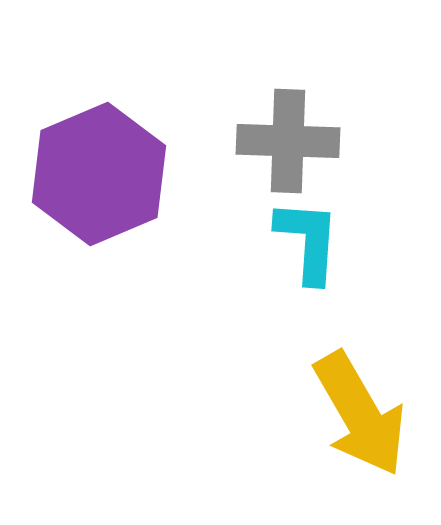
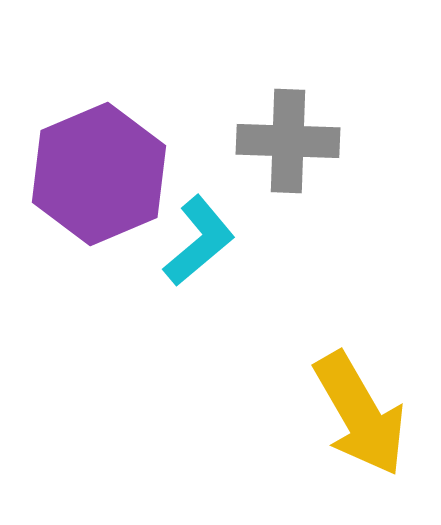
cyan L-shape: moved 109 px left; rotated 46 degrees clockwise
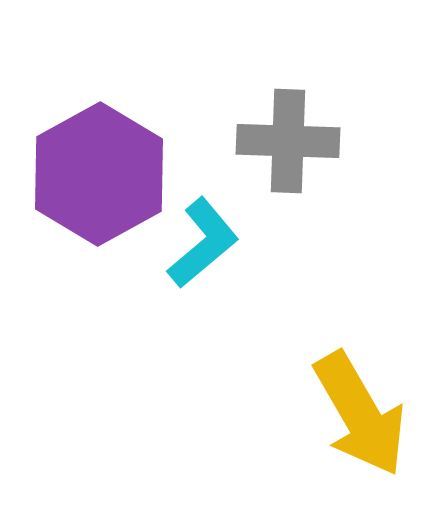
purple hexagon: rotated 6 degrees counterclockwise
cyan L-shape: moved 4 px right, 2 px down
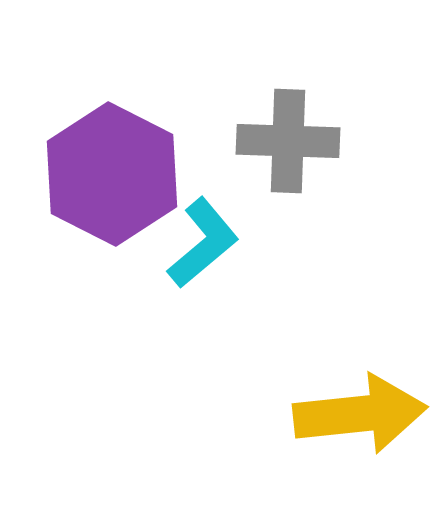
purple hexagon: moved 13 px right; rotated 4 degrees counterclockwise
yellow arrow: rotated 66 degrees counterclockwise
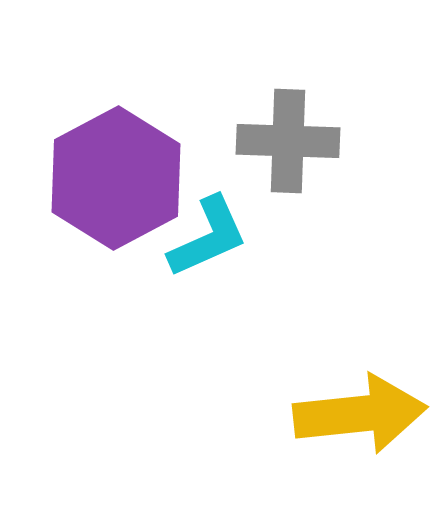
purple hexagon: moved 4 px right, 4 px down; rotated 5 degrees clockwise
cyan L-shape: moved 5 px right, 6 px up; rotated 16 degrees clockwise
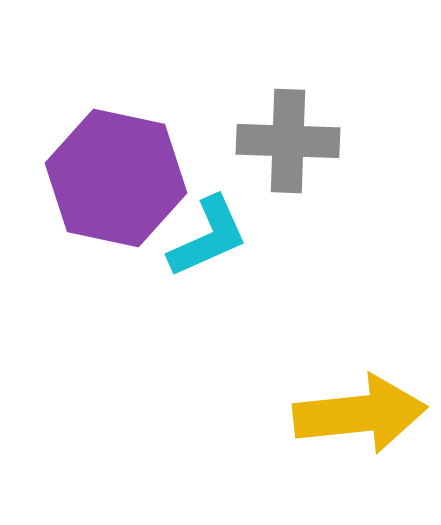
purple hexagon: rotated 20 degrees counterclockwise
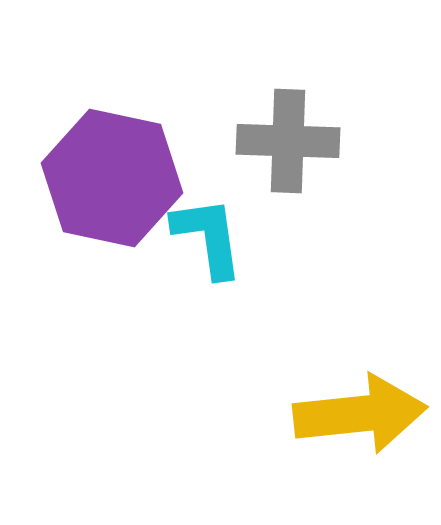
purple hexagon: moved 4 px left
cyan L-shape: rotated 74 degrees counterclockwise
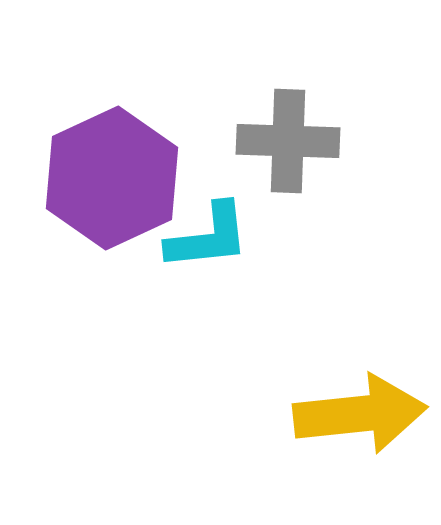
purple hexagon: rotated 23 degrees clockwise
cyan L-shape: rotated 92 degrees clockwise
